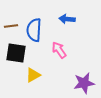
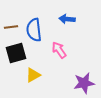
brown line: moved 1 px down
blue semicircle: rotated 10 degrees counterclockwise
black square: rotated 25 degrees counterclockwise
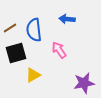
brown line: moved 1 px left, 1 px down; rotated 24 degrees counterclockwise
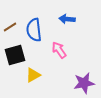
brown line: moved 1 px up
black square: moved 1 px left, 2 px down
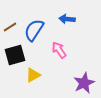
blue semicircle: rotated 40 degrees clockwise
purple star: rotated 15 degrees counterclockwise
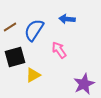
black square: moved 2 px down
purple star: moved 1 px down
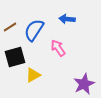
pink arrow: moved 1 px left, 2 px up
